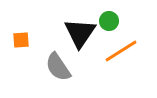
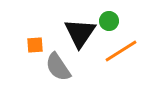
orange square: moved 14 px right, 5 px down
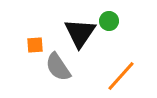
orange line: moved 25 px down; rotated 16 degrees counterclockwise
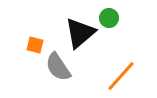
green circle: moved 3 px up
black triangle: rotated 16 degrees clockwise
orange square: rotated 18 degrees clockwise
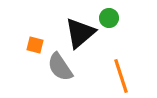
gray semicircle: moved 2 px right
orange line: rotated 60 degrees counterclockwise
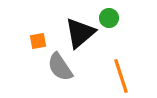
orange square: moved 3 px right, 4 px up; rotated 24 degrees counterclockwise
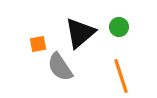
green circle: moved 10 px right, 9 px down
orange square: moved 3 px down
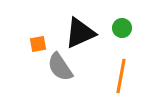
green circle: moved 3 px right, 1 px down
black triangle: rotated 16 degrees clockwise
orange line: rotated 28 degrees clockwise
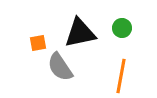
black triangle: rotated 12 degrees clockwise
orange square: moved 1 px up
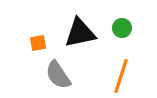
gray semicircle: moved 2 px left, 8 px down
orange line: rotated 8 degrees clockwise
